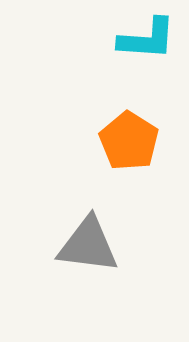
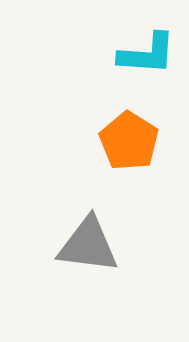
cyan L-shape: moved 15 px down
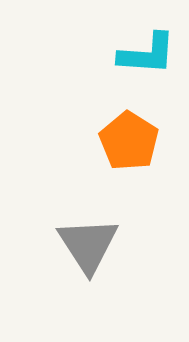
gray triangle: rotated 50 degrees clockwise
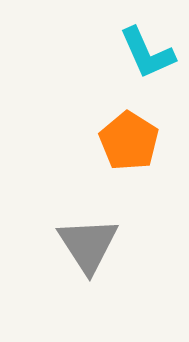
cyan L-shape: moved 1 px up; rotated 62 degrees clockwise
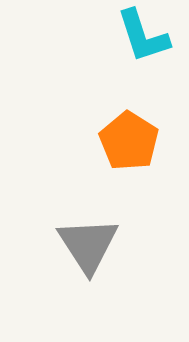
cyan L-shape: moved 4 px left, 17 px up; rotated 6 degrees clockwise
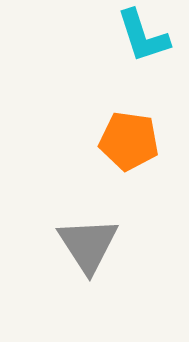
orange pentagon: rotated 24 degrees counterclockwise
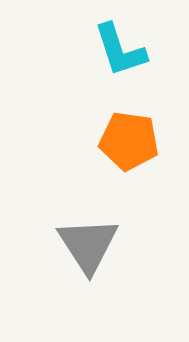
cyan L-shape: moved 23 px left, 14 px down
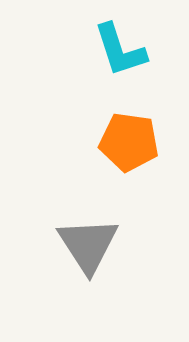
orange pentagon: moved 1 px down
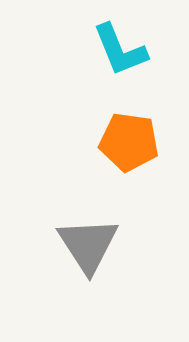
cyan L-shape: rotated 4 degrees counterclockwise
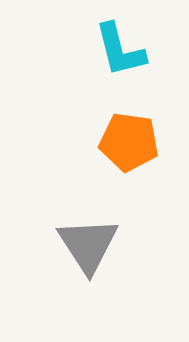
cyan L-shape: rotated 8 degrees clockwise
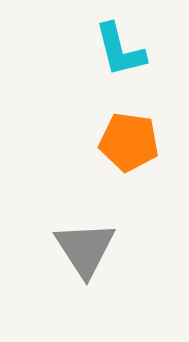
gray triangle: moved 3 px left, 4 px down
